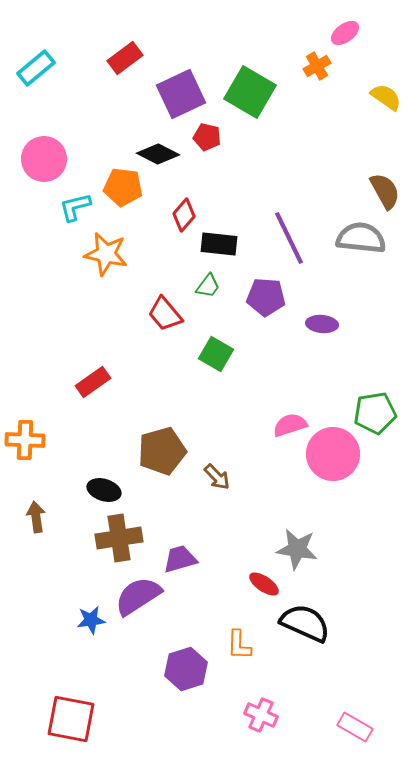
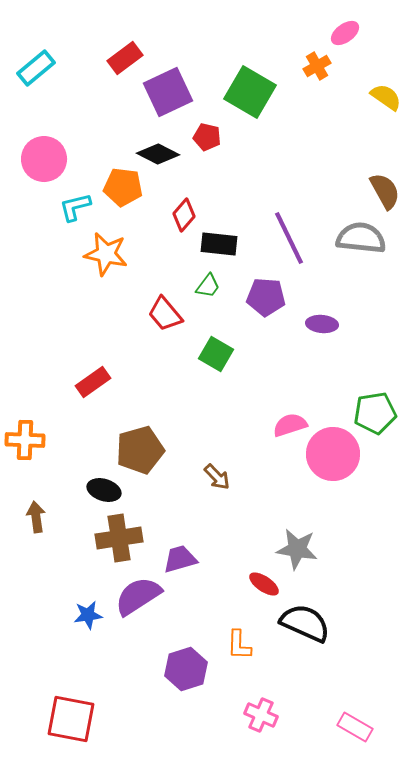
purple square at (181, 94): moved 13 px left, 2 px up
brown pentagon at (162, 451): moved 22 px left, 1 px up
blue star at (91, 620): moved 3 px left, 5 px up
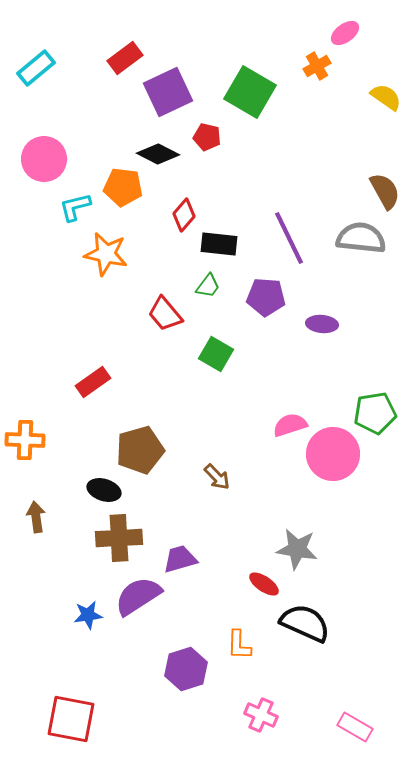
brown cross at (119, 538): rotated 6 degrees clockwise
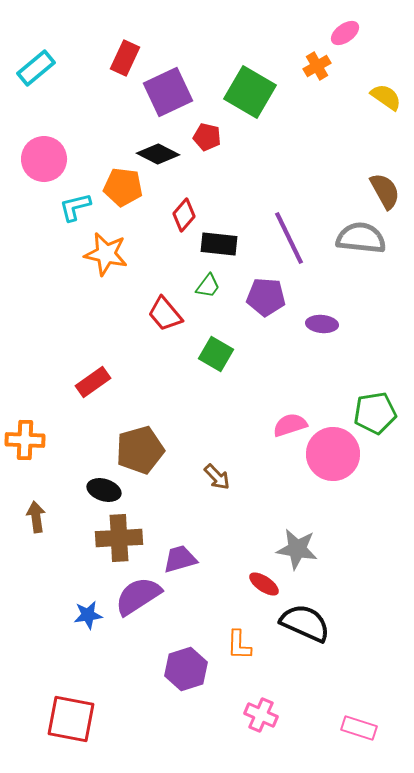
red rectangle at (125, 58): rotated 28 degrees counterclockwise
pink rectangle at (355, 727): moved 4 px right, 1 px down; rotated 12 degrees counterclockwise
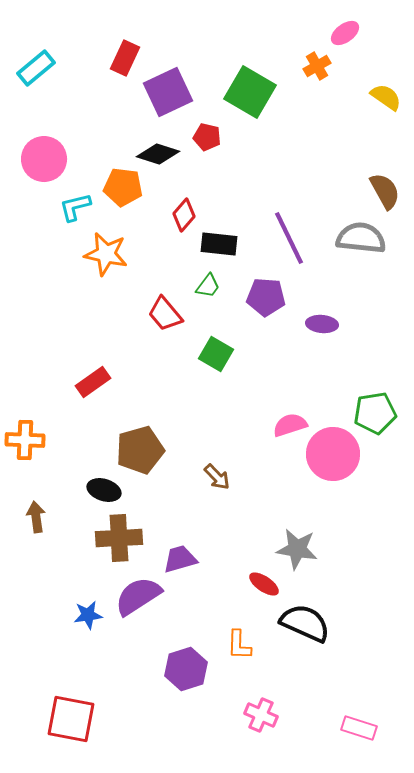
black diamond at (158, 154): rotated 9 degrees counterclockwise
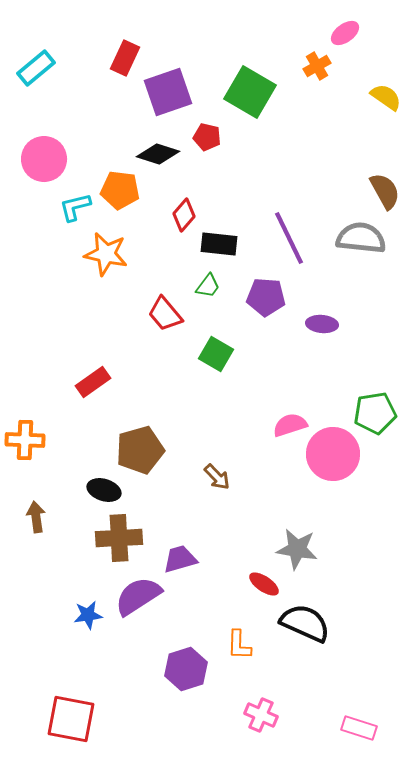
purple square at (168, 92): rotated 6 degrees clockwise
orange pentagon at (123, 187): moved 3 px left, 3 px down
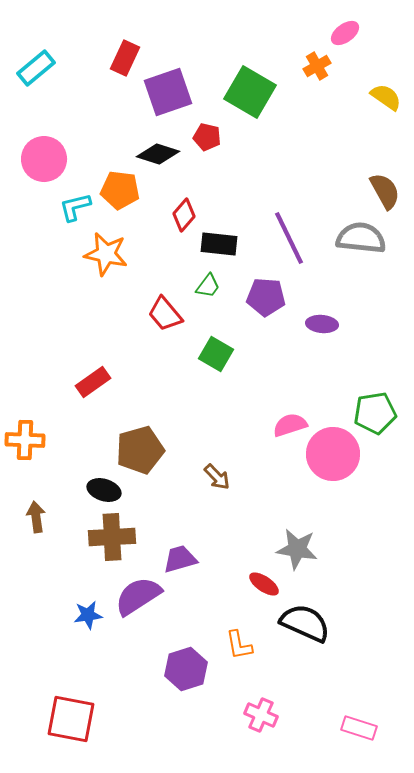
brown cross at (119, 538): moved 7 px left, 1 px up
orange L-shape at (239, 645): rotated 12 degrees counterclockwise
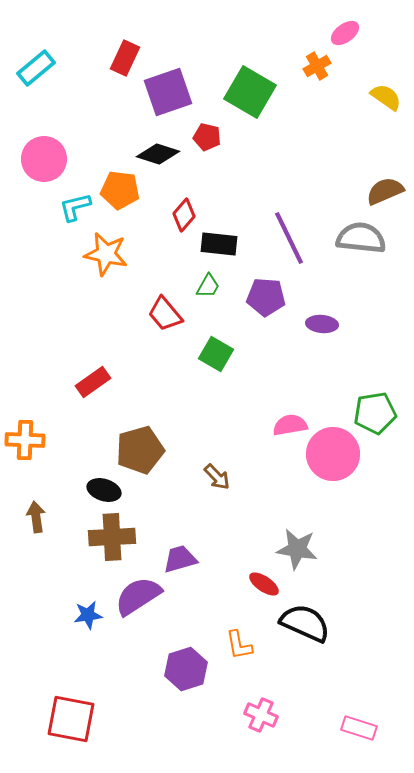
brown semicircle at (385, 191): rotated 84 degrees counterclockwise
green trapezoid at (208, 286): rotated 8 degrees counterclockwise
pink semicircle at (290, 425): rotated 8 degrees clockwise
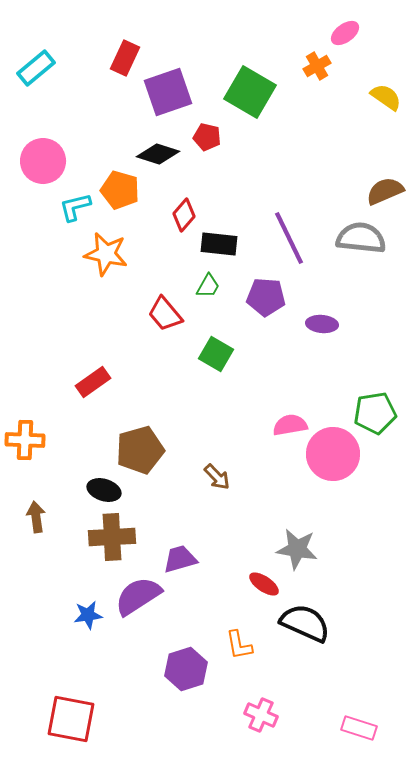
pink circle at (44, 159): moved 1 px left, 2 px down
orange pentagon at (120, 190): rotated 9 degrees clockwise
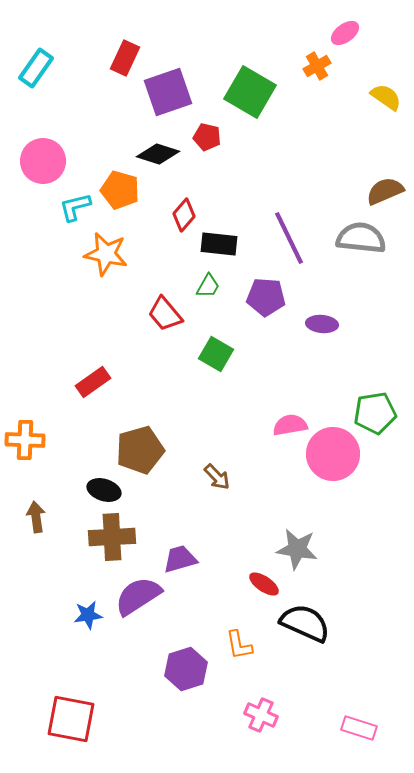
cyan rectangle at (36, 68): rotated 15 degrees counterclockwise
